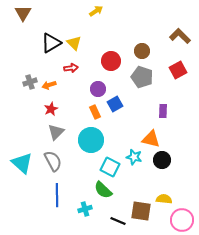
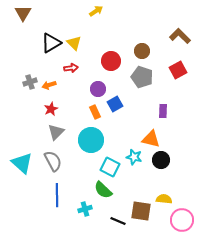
black circle: moved 1 px left
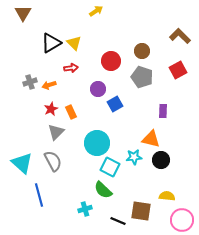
orange rectangle: moved 24 px left
cyan circle: moved 6 px right, 3 px down
cyan star: rotated 21 degrees counterclockwise
blue line: moved 18 px left; rotated 15 degrees counterclockwise
yellow semicircle: moved 3 px right, 3 px up
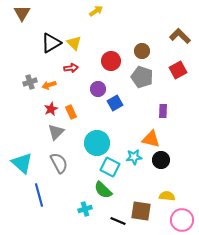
brown triangle: moved 1 px left
blue square: moved 1 px up
gray semicircle: moved 6 px right, 2 px down
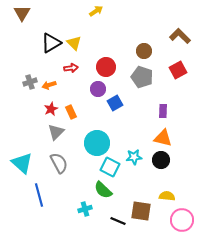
brown circle: moved 2 px right
red circle: moved 5 px left, 6 px down
orange triangle: moved 12 px right, 1 px up
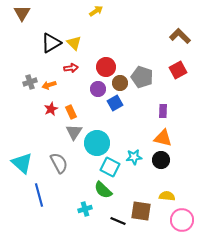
brown circle: moved 24 px left, 32 px down
gray triangle: moved 18 px right; rotated 12 degrees counterclockwise
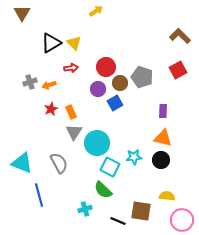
cyan triangle: rotated 20 degrees counterclockwise
